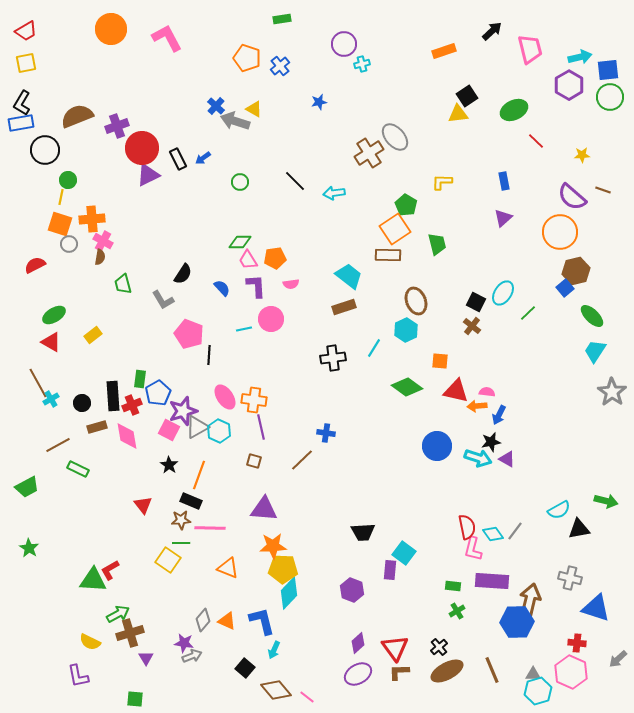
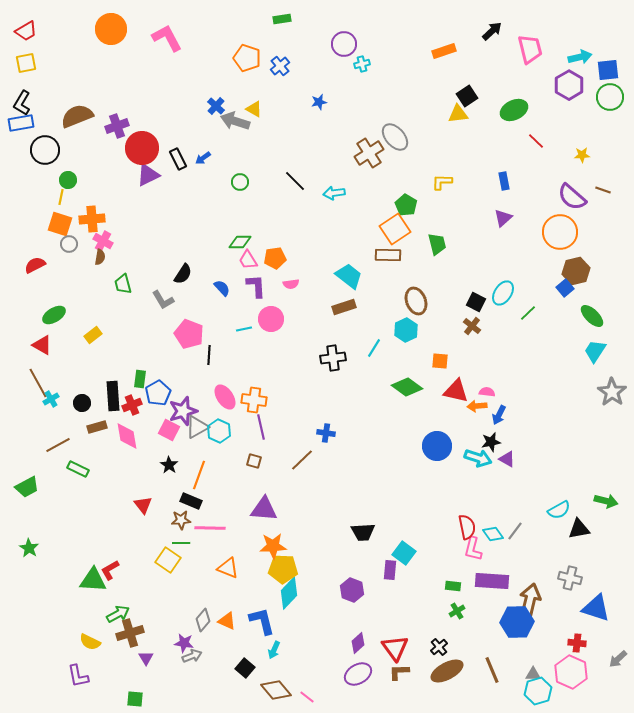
red triangle at (51, 342): moved 9 px left, 3 px down
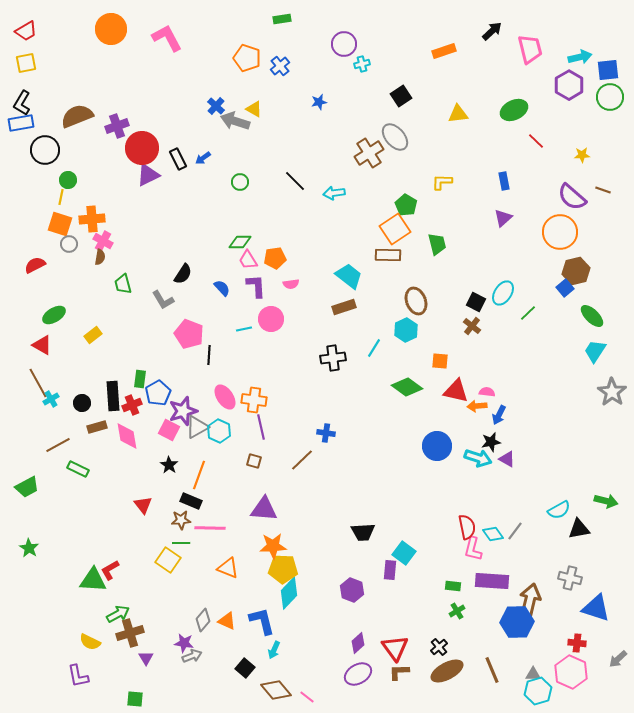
black square at (467, 96): moved 66 px left
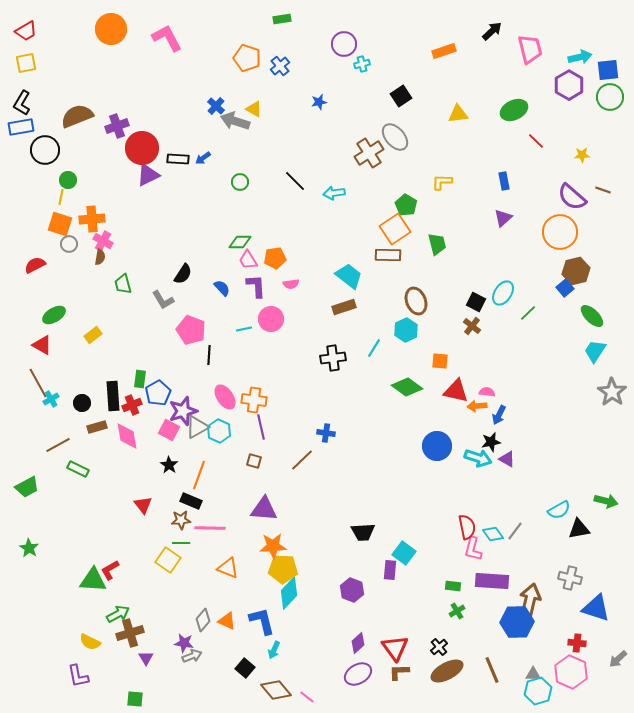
blue rectangle at (21, 123): moved 4 px down
black rectangle at (178, 159): rotated 60 degrees counterclockwise
pink pentagon at (189, 334): moved 2 px right, 4 px up
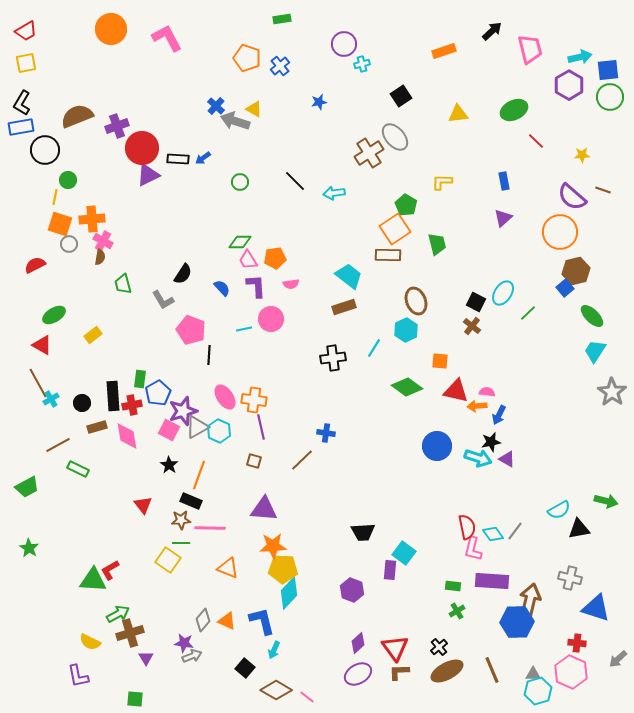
yellow line at (61, 197): moved 6 px left
red cross at (132, 405): rotated 12 degrees clockwise
brown diamond at (276, 690): rotated 20 degrees counterclockwise
